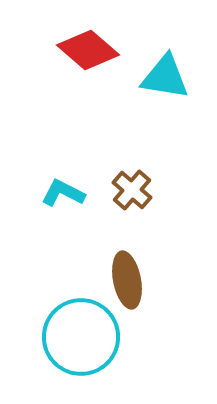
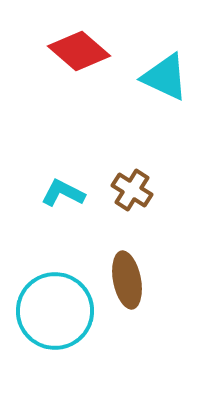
red diamond: moved 9 px left, 1 px down
cyan triangle: rotated 16 degrees clockwise
brown cross: rotated 9 degrees counterclockwise
cyan circle: moved 26 px left, 26 px up
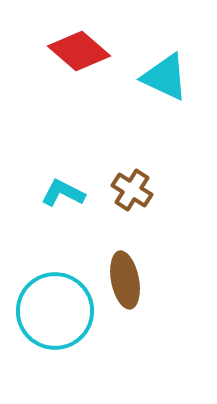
brown ellipse: moved 2 px left
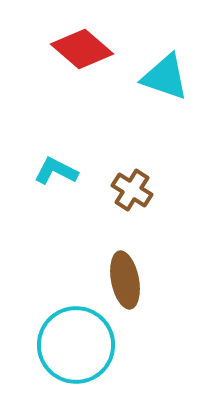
red diamond: moved 3 px right, 2 px up
cyan triangle: rotated 6 degrees counterclockwise
cyan L-shape: moved 7 px left, 22 px up
cyan circle: moved 21 px right, 34 px down
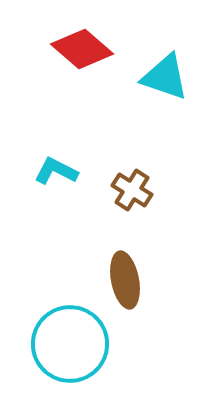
cyan circle: moved 6 px left, 1 px up
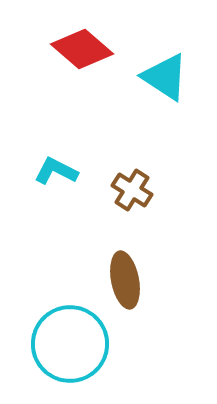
cyan triangle: rotated 14 degrees clockwise
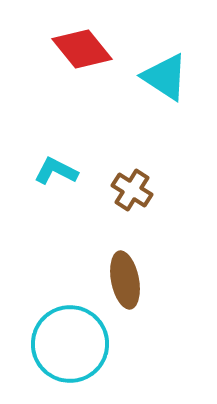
red diamond: rotated 10 degrees clockwise
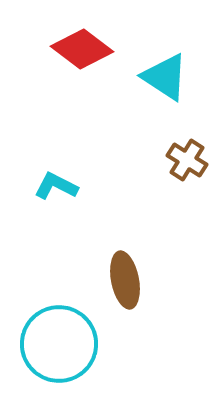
red diamond: rotated 14 degrees counterclockwise
cyan L-shape: moved 15 px down
brown cross: moved 55 px right, 30 px up
cyan circle: moved 11 px left
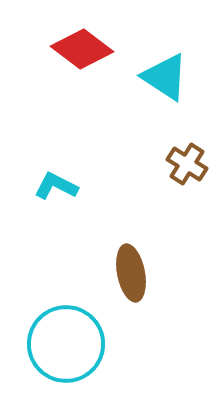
brown cross: moved 4 px down
brown ellipse: moved 6 px right, 7 px up
cyan circle: moved 7 px right
